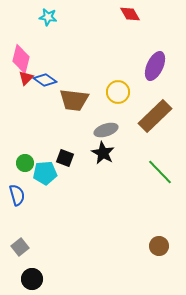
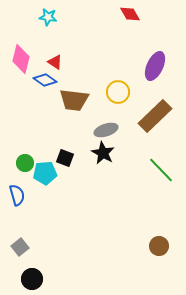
red triangle: moved 29 px right, 16 px up; rotated 42 degrees counterclockwise
green line: moved 1 px right, 2 px up
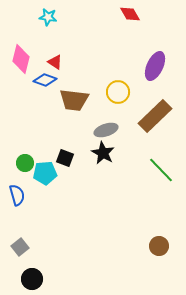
blue diamond: rotated 15 degrees counterclockwise
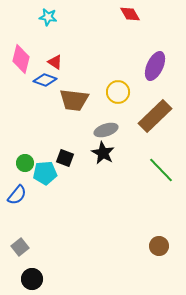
blue semicircle: rotated 55 degrees clockwise
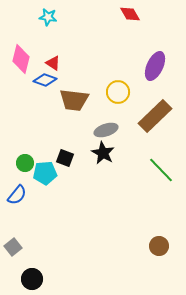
red triangle: moved 2 px left, 1 px down
gray square: moved 7 px left
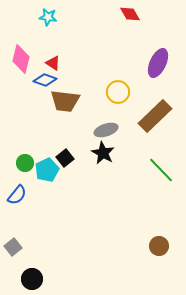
purple ellipse: moved 3 px right, 3 px up
brown trapezoid: moved 9 px left, 1 px down
black square: rotated 30 degrees clockwise
cyan pentagon: moved 2 px right, 3 px up; rotated 20 degrees counterclockwise
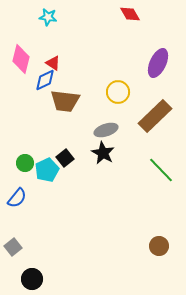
blue diamond: rotated 45 degrees counterclockwise
blue semicircle: moved 3 px down
